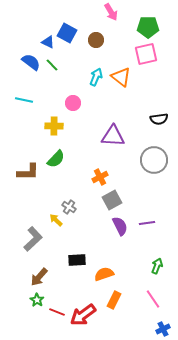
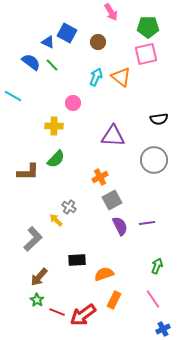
brown circle: moved 2 px right, 2 px down
cyan line: moved 11 px left, 4 px up; rotated 18 degrees clockwise
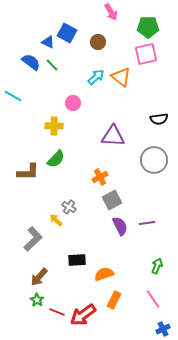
cyan arrow: rotated 24 degrees clockwise
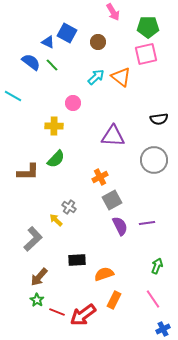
pink arrow: moved 2 px right
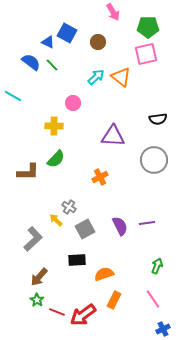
black semicircle: moved 1 px left
gray square: moved 27 px left, 29 px down
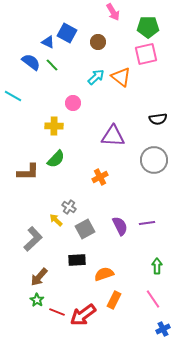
green arrow: rotated 21 degrees counterclockwise
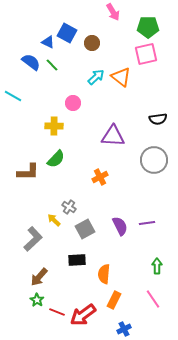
brown circle: moved 6 px left, 1 px down
yellow arrow: moved 2 px left
orange semicircle: rotated 66 degrees counterclockwise
blue cross: moved 39 px left
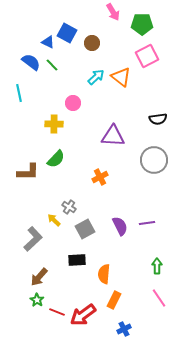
green pentagon: moved 6 px left, 3 px up
pink square: moved 1 px right, 2 px down; rotated 15 degrees counterclockwise
cyan line: moved 6 px right, 3 px up; rotated 48 degrees clockwise
yellow cross: moved 2 px up
pink line: moved 6 px right, 1 px up
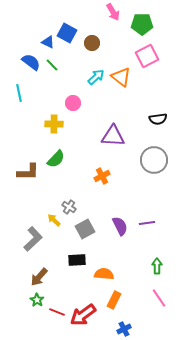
orange cross: moved 2 px right, 1 px up
orange semicircle: rotated 90 degrees clockwise
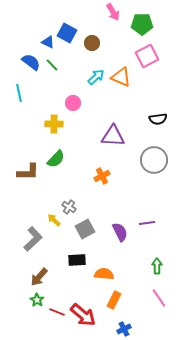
orange triangle: rotated 15 degrees counterclockwise
purple semicircle: moved 6 px down
red arrow: rotated 104 degrees counterclockwise
